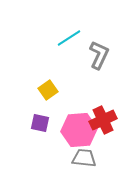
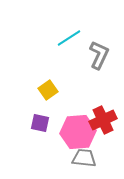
pink hexagon: moved 1 px left, 2 px down
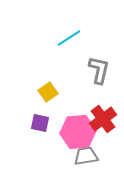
gray L-shape: moved 15 px down; rotated 12 degrees counterclockwise
yellow square: moved 2 px down
red cross: moved 1 px up; rotated 12 degrees counterclockwise
gray trapezoid: moved 2 px right, 2 px up; rotated 15 degrees counterclockwise
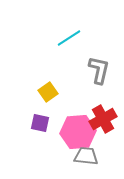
red cross: rotated 8 degrees clockwise
gray trapezoid: rotated 15 degrees clockwise
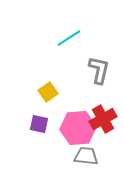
purple square: moved 1 px left, 1 px down
pink hexagon: moved 4 px up
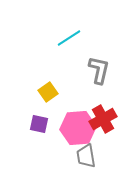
gray trapezoid: rotated 105 degrees counterclockwise
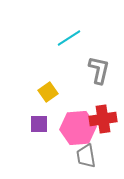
red cross: rotated 20 degrees clockwise
purple square: rotated 12 degrees counterclockwise
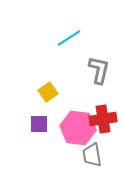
pink hexagon: rotated 12 degrees clockwise
gray trapezoid: moved 6 px right, 1 px up
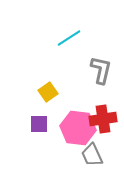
gray L-shape: moved 2 px right
gray trapezoid: rotated 15 degrees counterclockwise
